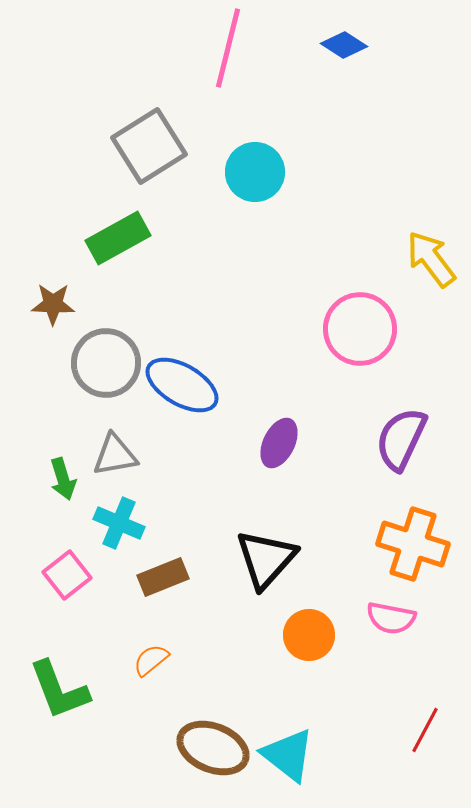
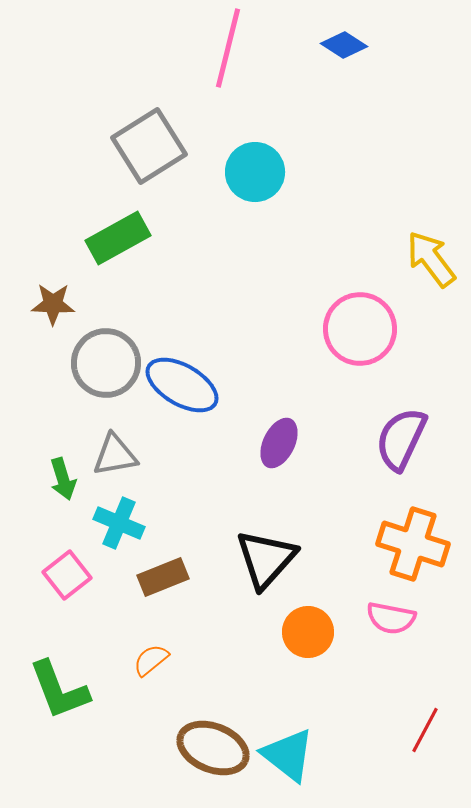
orange circle: moved 1 px left, 3 px up
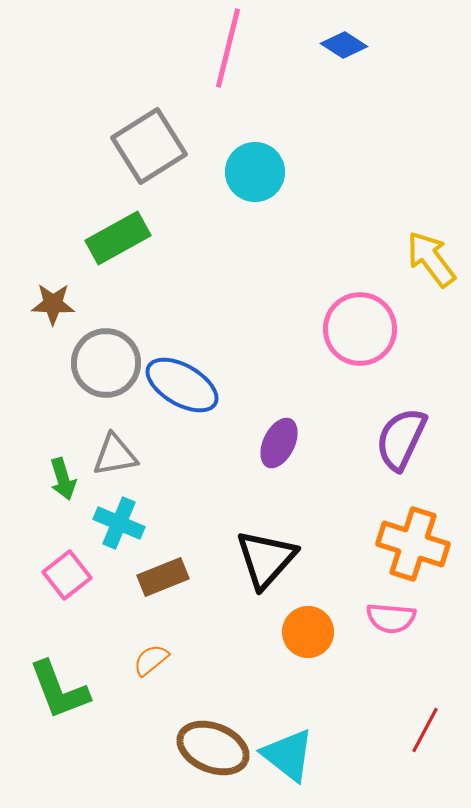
pink semicircle: rotated 6 degrees counterclockwise
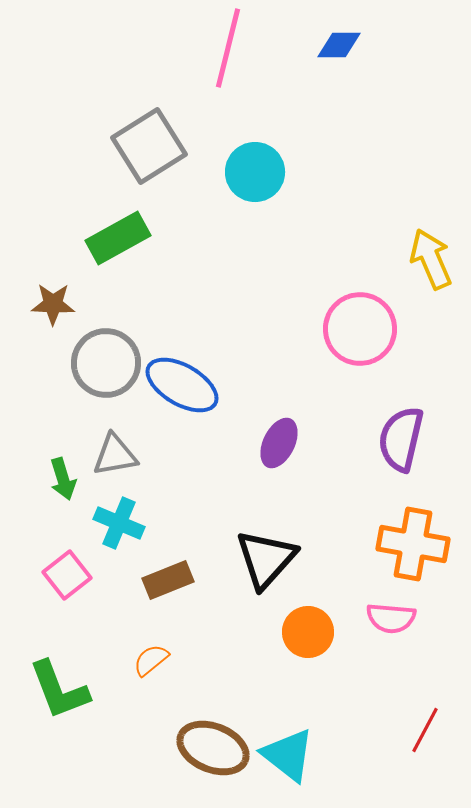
blue diamond: moved 5 px left; rotated 33 degrees counterclockwise
yellow arrow: rotated 14 degrees clockwise
purple semicircle: rotated 12 degrees counterclockwise
orange cross: rotated 8 degrees counterclockwise
brown rectangle: moved 5 px right, 3 px down
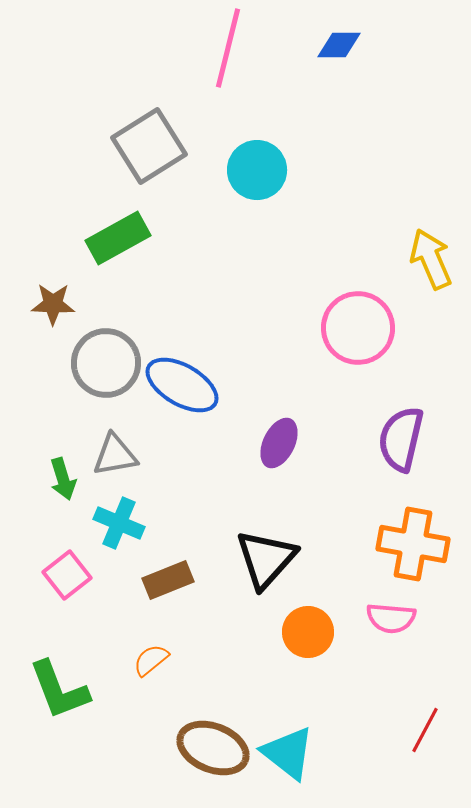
cyan circle: moved 2 px right, 2 px up
pink circle: moved 2 px left, 1 px up
cyan triangle: moved 2 px up
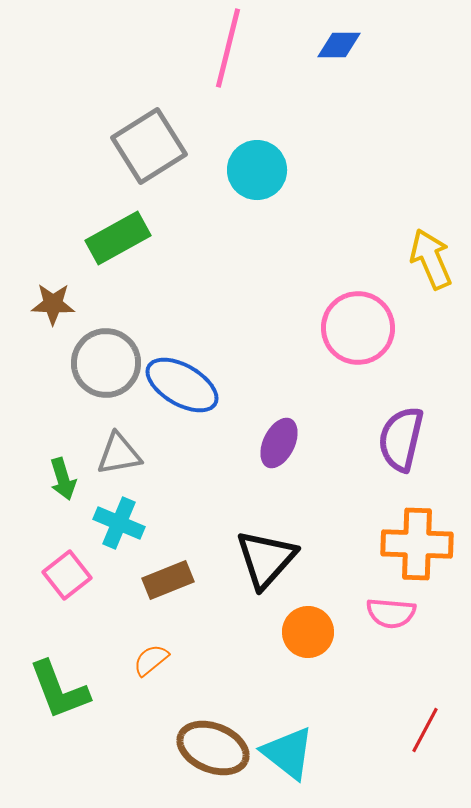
gray triangle: moved 4 px right, 1 px up
orange cross: moved 4 px right; rotated 8 degrees counterclockwise
pink semicircle: moved 5 px up
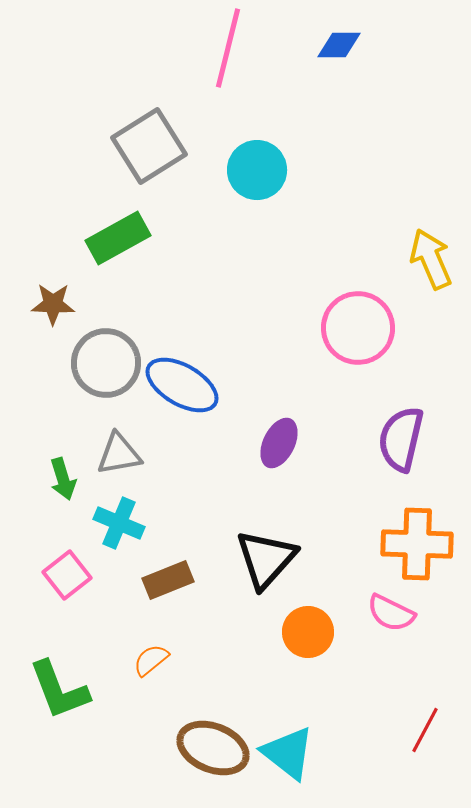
pink semicircle: rotated 21 degrees clockwise
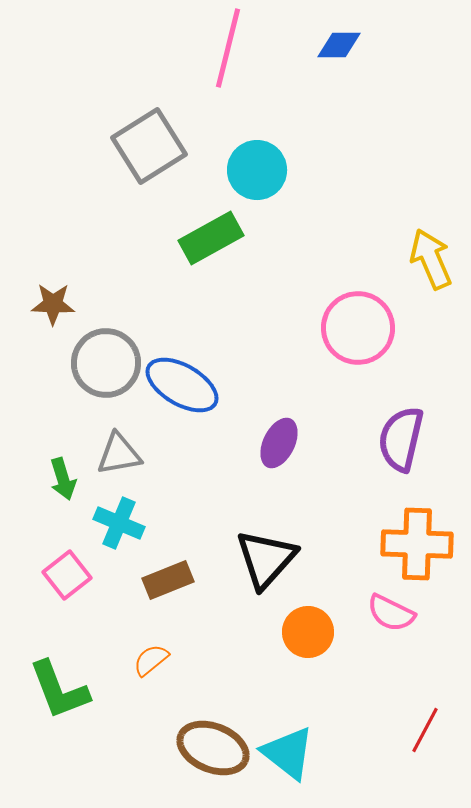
green rectangle: moved 93 px right
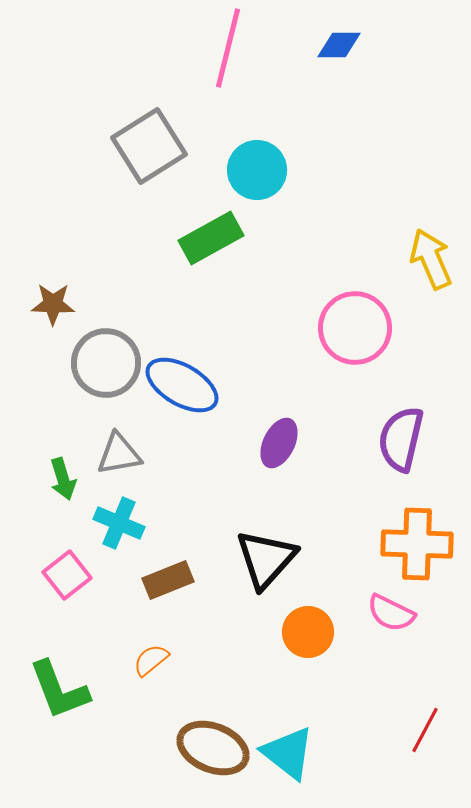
pink circle: moved 3 px left
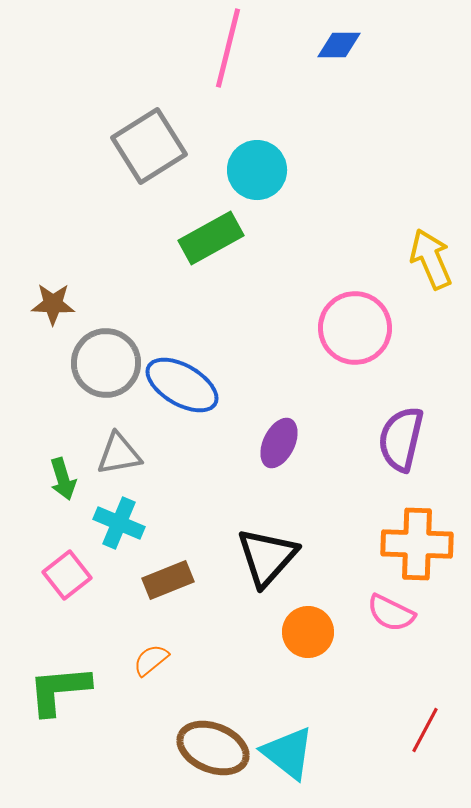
black triangle: moved 1 px right, 2 px up
green L-shape: rotated 106 degrees clockwise
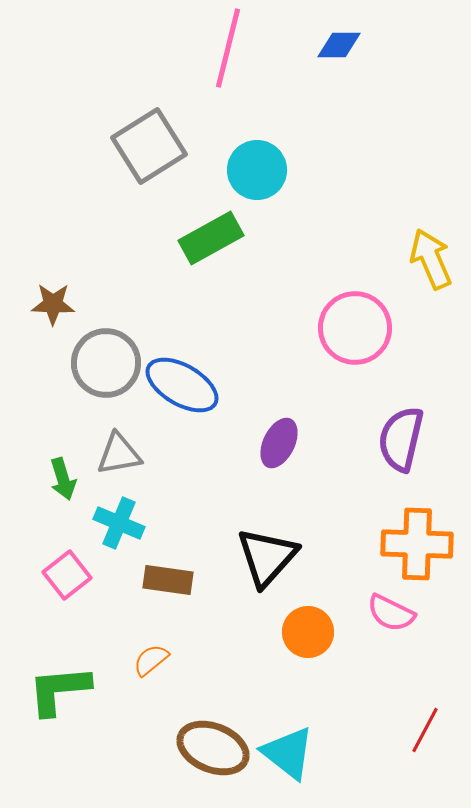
brown rectangle: rotated 30 degrees clockwise
